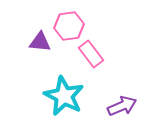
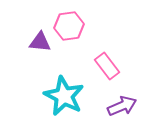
pink rectangle: moved 16 px right, 12 px down
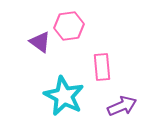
purple triangle: rotated 30 degrees clockwise
pink rectangle: moved 5 px left, 1 px down; rotated 32 degrees clockwise
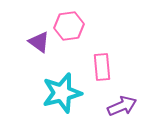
purple triangle: moved 1 px left
cyan star: moved 2 px left, 3 px up; rotated 30 degrees clockwise
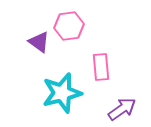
pink rectangle: moved 1 px left
purple arrow: moved 3 px down; rotated 12 degrees counterclockwise
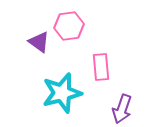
purple arrow: rotated 144 degrees clockwise
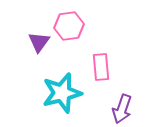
purple triangle: rotated 30 degrees clockwise
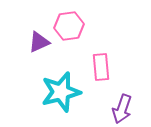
purple triangle: rotated 30 degrees clockwise
cyan star: moved 1 px left, 1 px up
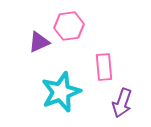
pink rectangle: moved 3 px right
cyan star: rotated 6 degrees counterclockwise
purple arrow: moved 6 px up
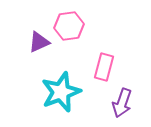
pink rectangle: rotated 20 degrees clockwise
